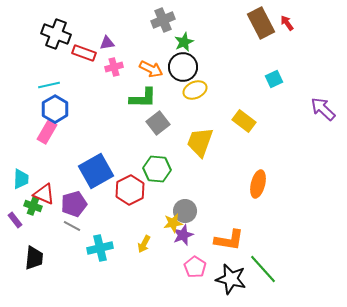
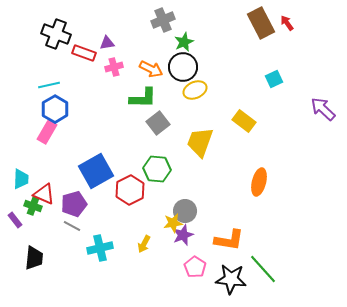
orange ellipse: moved 1 px right, 2 px up
black star: rotated 8 degrees counterclockwise
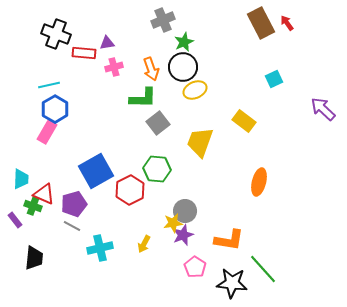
red rectangle: rotated 15 degrees counterclockwise
orange arrow: rotated 45 degrees clockwise
black star: moved 1 px right, 4 px down
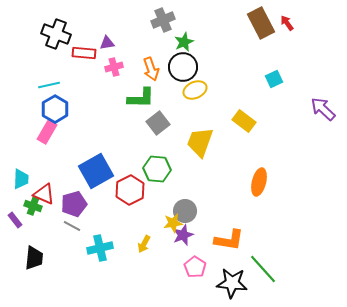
green L-shape: moved 2 px left
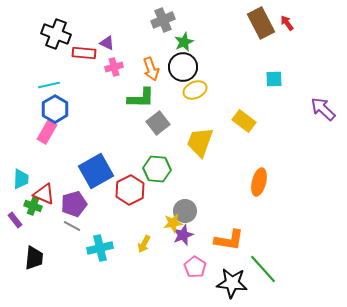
purple triangle: rotated 35 degrees clockwise
cyan square: rotated 24 degrees clockwise
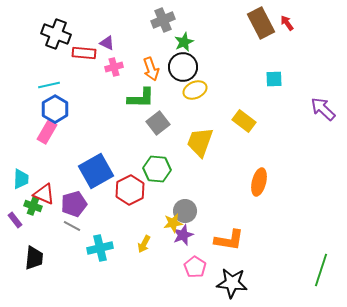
green line: moved 58 px right, 1 px down; rotated 60 degrees clockwise
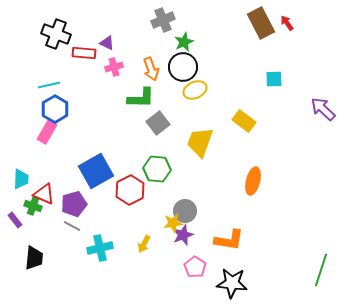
orange ellipse: moved 6 px left, 1 px up
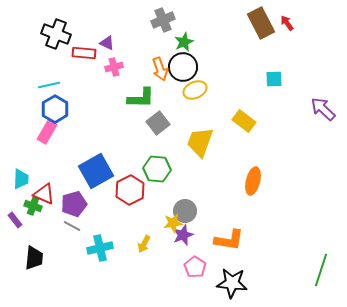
orange arrow: moved 9 px right
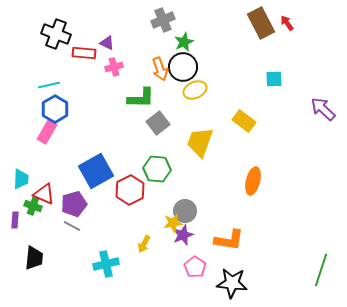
purple rectangle: rotated 42 degrees clockwise
cyan cross: moved 6 px right, 16 px down
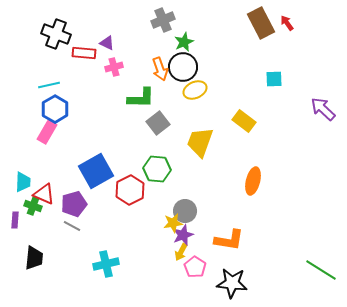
cyan trapezoid: moved 2 px right, 3 px down
yellow arrow: moved 37 px right, 8 px down
green line: rotated 76 degrees counterclockwise
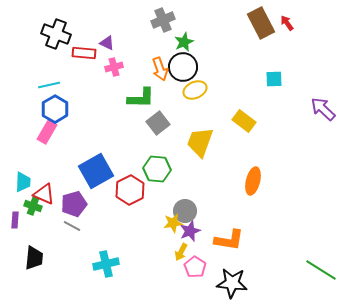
purple star: moved 7 px right, 4 px up
